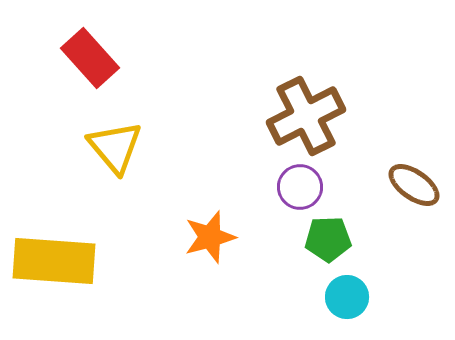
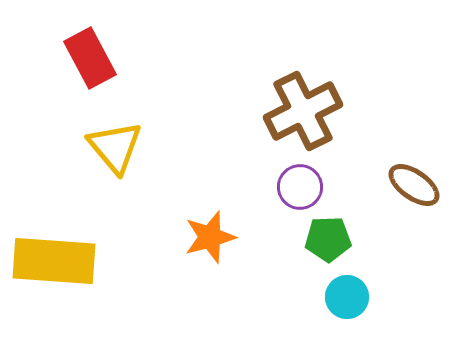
red rectangle: rotated 14 degrees clockwise
brown cross: moved 3 px left, 5 px up
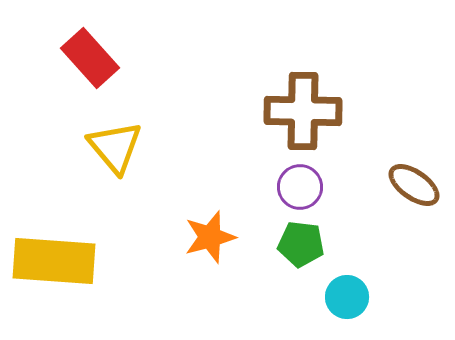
red rectangle: rotated 14 degrees counterclockwise
brown cross: rotated 28 degrees clockwise
green pentagon: moved 27 px left, 5 px down; rotated 9 degrees clockwise
